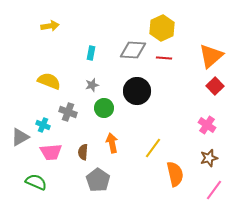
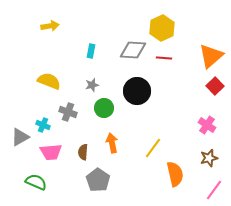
cyan rectangle: moved 2 px up
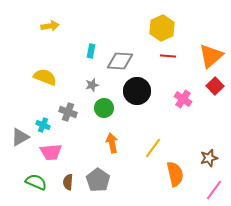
gray diamond: moved 13 px left, 11 px down
red line: moved 4 px right, 2 px up
yellow semicircle: moved 4 px left, 4 px up
pink cross: moved 24 px left, 26 px up
brown semicircle: moved 15 px left, 30 px down
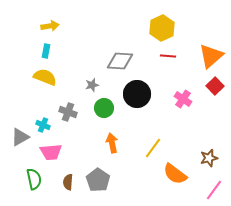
cyan rectangle: moved 45 px left
black circle: moved 3 px down
orange semicircle: rotated 140 degrees clockwise
green semicircle: moved 2 px left, 3 px up; rotated 55 degrees clockwise
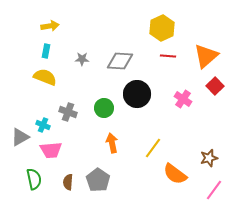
orange triangle: moved 5 px left
gray star: moved 10 px left, 26 px up; rotated 16 degrees clockwise
pink trapezoid: moved 2 px up
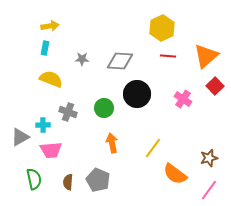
cyan rectangle: moved 1 px left, 3 px up
yellow semicircle: moved 6 px right, 2 px down
cyan cross: rotated 24 degrees counterclockwise
gray pentagon: rotated 10 degrees counterclockwise
pink line: moved 5 px left
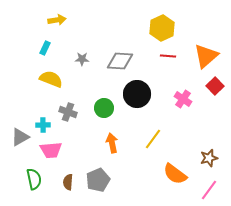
yellow arrow: moved 7 px right, 6 px up
cyan rectangle: rotated 16 degrees clockwise
yellow line: moved 9 px up
gray pentagon: rotated 25 degrees clockwise
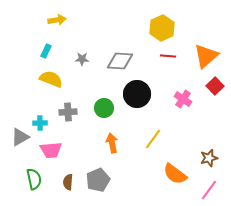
cyan rectangle: moved 1 px right, 3 px down
gray cross: rotated 24 degrees counterclockwise
cyan cross: moved 3 px left, 2 px up
